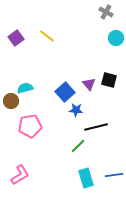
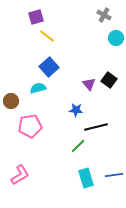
gray cross: moved 2 px left, 3 px down
purple square: moved 20 px right, 21 px up; rotated 21 degrees clockwise
black square: rotated 21 degrees clockwise
cyan semicircle: moved 13 px right
blue square: moved 16 px left, 25 px up
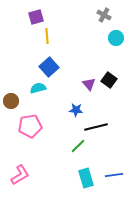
yellow line: rotated 49 degrees clockwise
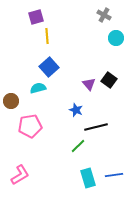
blue star: rotated 16 degrees clockwise
cyan rectangle: moved 2 px right
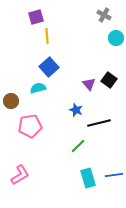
black line: moved 3 px right, 4 px up
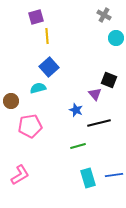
black square: rotated 14 degrees counterclockwise
purple triangle: moved 6 px right, 10 px down
green line: rotated 28 degrees clockwise
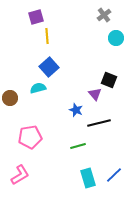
gray cross: rotated 24 degrees clockwise
brown circle: moved 1 px left, 3 px up
pink pentagon: moved 11 px down
blue line: rotated 36 degrees counterclockwise
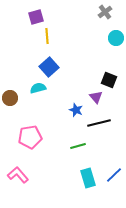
gray cross: moved 1 px right, 3 px up
purple triangle: moved 1 px right, 3 px down
pink L-shape: moved 2 px left; rotated 100 degrees counterclockwise
